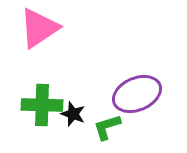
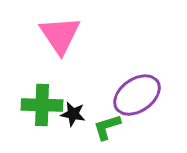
pink triangle: moved 21 px right, 7 px down; rotated 30 degrees counterclockwise
purple ellipse: moved 1 px down; rotated 12 degrees counterclockwise
black star: rotated 10 degrees counterclockwise
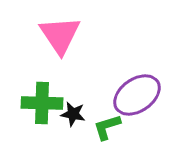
green cross: moved 2 px up
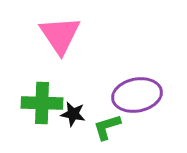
purple ellipse: rotated 24 degrees clockwise
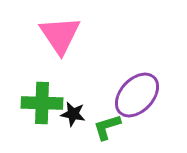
purple ellipse: rotated 36 degrees counterclockwise
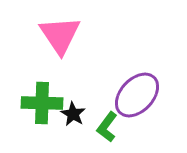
black star: rotated 20 degrees clockwise
green L-shape: rotated 36 degrees counterclockwise
